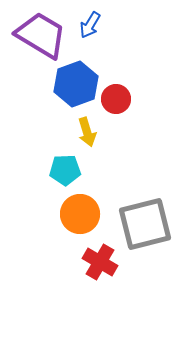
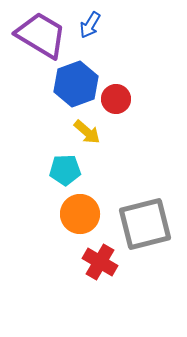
yellow arrow: rotated 32 degrees counterclockwise
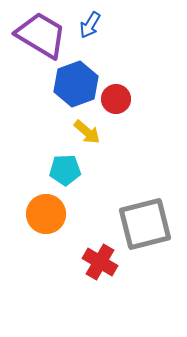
orange circle: moved 34 px left
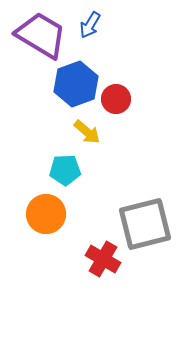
red cross: moved 3 px right, 3 px up
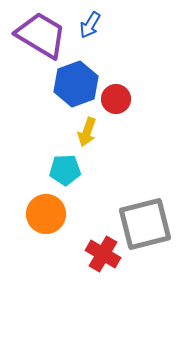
yellow arrow: rotated 68 degrees clockwise
red cross: moved 5 px up
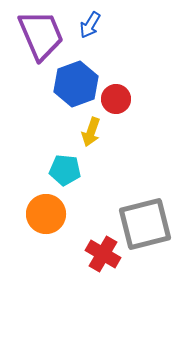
purple trapezoid: rotated 36 degrees clockwise
yellow arrow: moved 4 px right
cyan pentagon: rotated 8 degrees clockwise
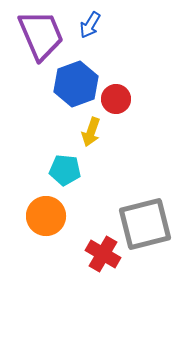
orange circle: moved 2 px down
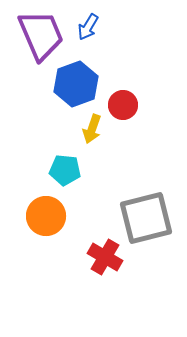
blue arrow: moved 2 px left, 2 px down
red circle: moved 7 px right, 6 px down
yellow arrow: moved 1 px right, 3 px up
gray square: moved 1 px right, 6 px up
red cross: moved 2 px right, 3 px down
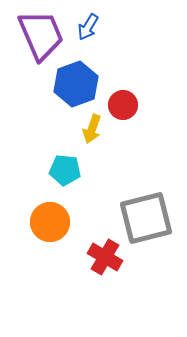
orange circle: moved 4 px right, 6 px down
